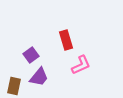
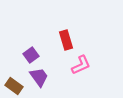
purple trapezoid: rotated 75 degrees counterclockwise
brown rectangle: rotated 66 degrees counterclockwise
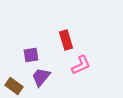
purple square: rotated 28 degrees clockwise
purple trapezoid: moved 2 px right; rotated 105 degrees counterclockwise
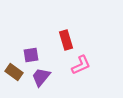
brown rectangle: moved 14 px up
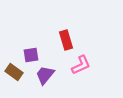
purple trapezoid: moved 4 px right, 2 px up
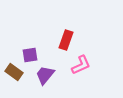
red rectangle: rotated 36 degrees clockwise
purple square: moved 1 px left
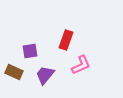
purple square: moved 4 px up
brown rectangle: rotated 12 degrees counterclockwise
